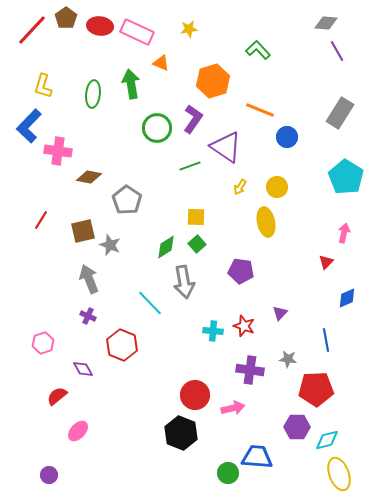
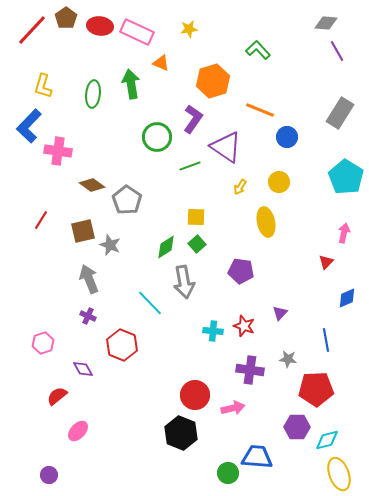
green circle at (157, 128): moved 9 px down
brown diamond at (89, 177): moved 3 px right, 8 px down; rotated 25 degrees clockwise
yellow circle at (277, 187): moved 2 px right, 5 px up
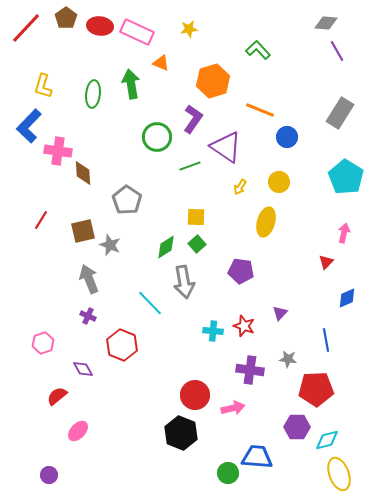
red line at (32, 30): moved 6 px left, 2 px up
brown diamond at (92, 185): moved 9 px left, 12 px up; rotated 50 degrees clockwise
yellow ellipse at (266, 222): rotated 28 degrees clockwise
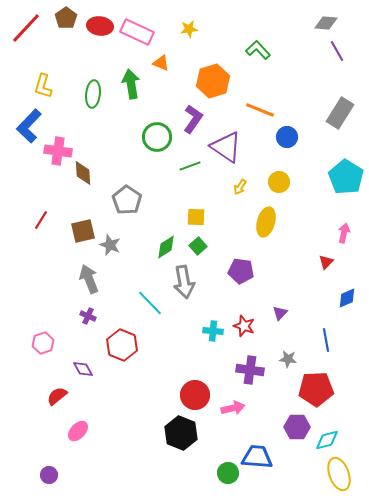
green square at (197, 244): moved 1 px right, 2 px down
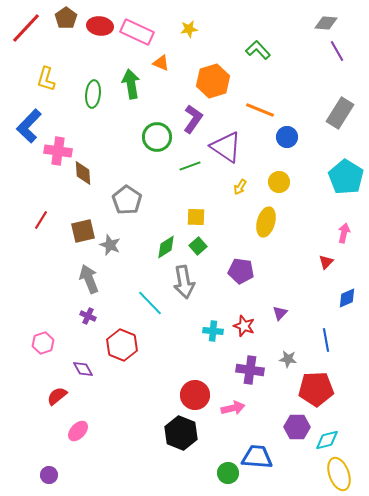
yellow L-shape at (43, 86): moved 3 px right, 7 px up
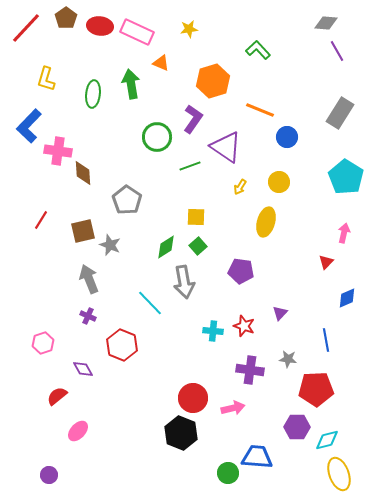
red circle at (195, 395): moved 2 px left, 3 px down
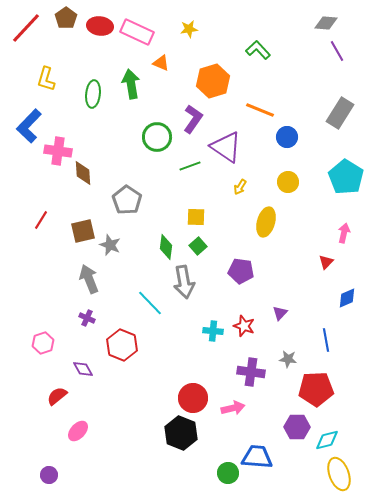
yellow circle at (279, 182): moved 9 px right
green diamond at (166, 247): rotated 50 degrees counterclockwise
purple cross at (88, 316): moved 1 px left, 2 px down
purple cross at (250, 370): moved 1 px right, 2 px down
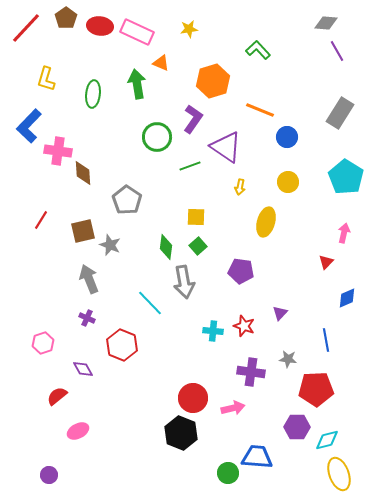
green arrow at (131, 84): moved 6 px right
yellow arrow at (240, 187): rotated 21 degrees counterclockwise
pink ellipse at (78, 431): rotated 20 degrees clockwise
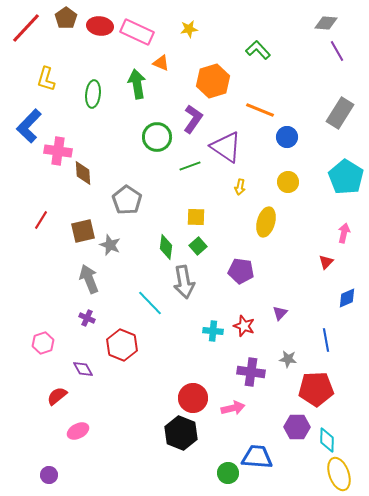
cyan diamond at (327, 440): rotated 75 degrees counterclockwise
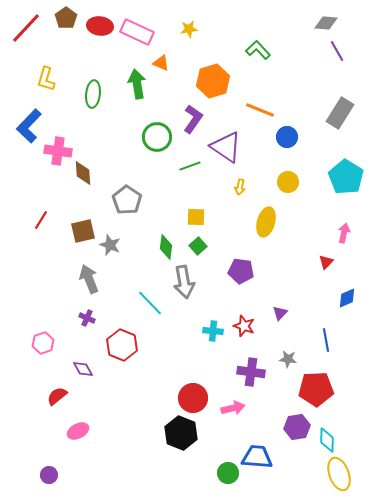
purple hexagon at (297, 427): rotated 10 degrees counterclockwise
